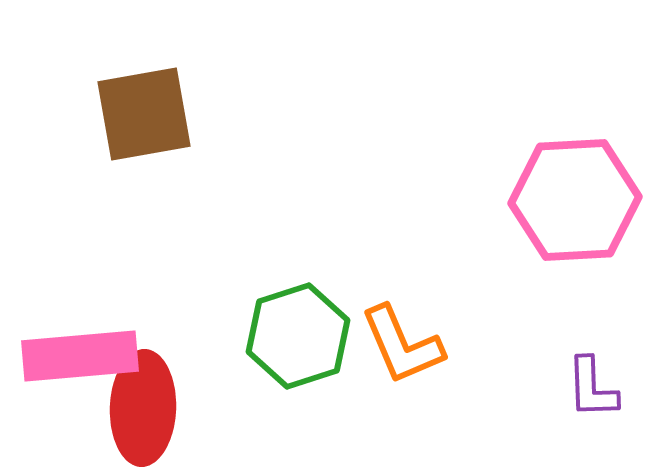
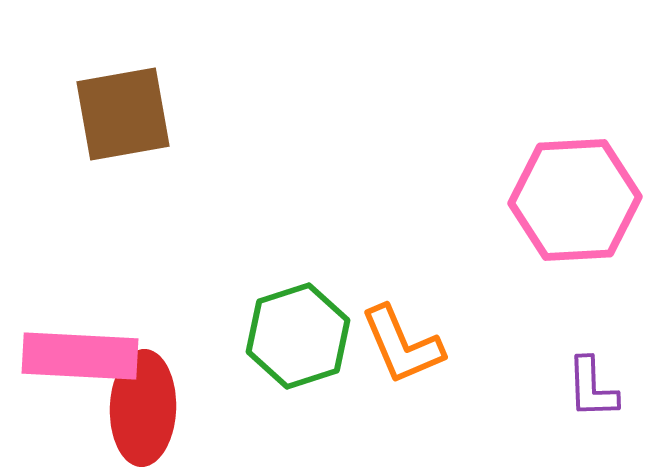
brown square: moved 21 px left
pink rectangle: rotated 8 degrees clockwise
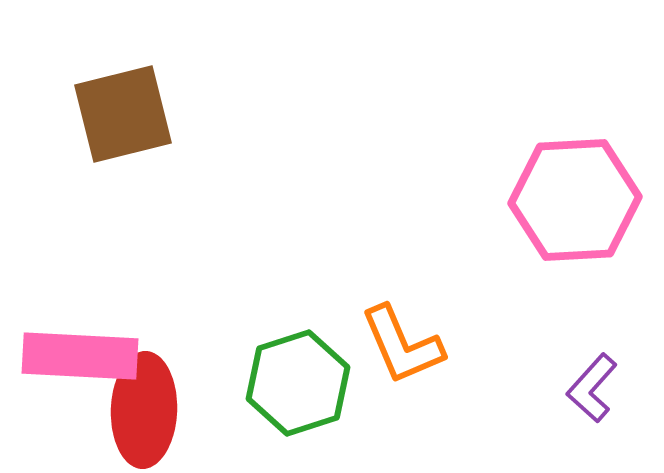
brown square: rotated 4 degrees counterclockwise
green hexagon: moved 47 px down
purple L-shape: rotated 44 degrees clockwise
red ellipse: moved 1 px right, 2 px down
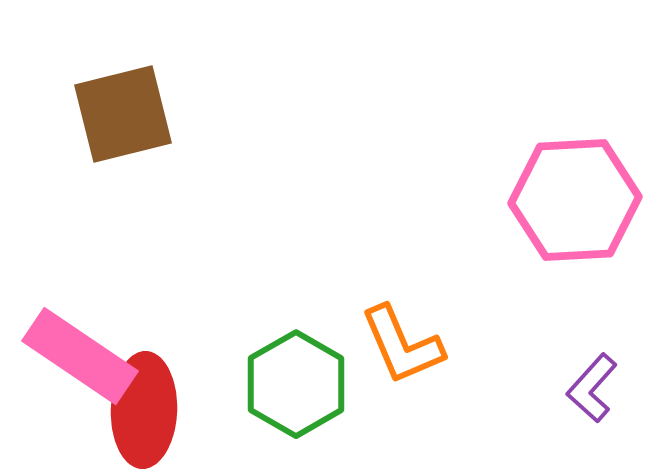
pink rectangle: rotated 31 degrees clockwise
green hexagon: moved 2 px left, 1 px down; rotated 12 degrees counterclockwise
